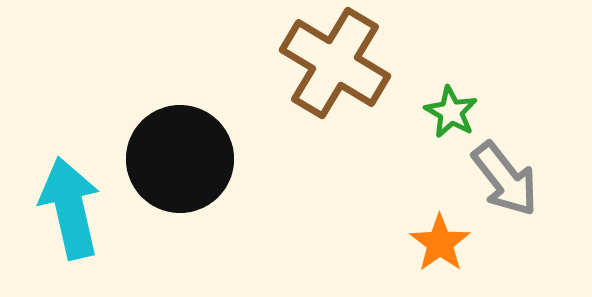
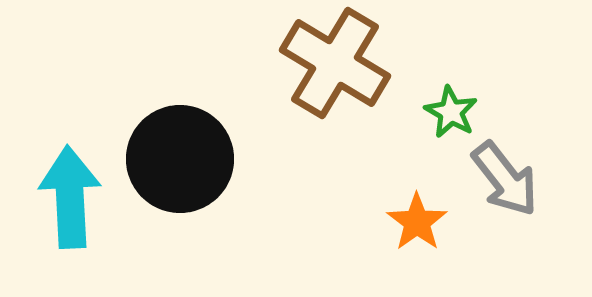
cyan arrow: moved 11 px up; rotated 10 degrees clockwise
orange star: moved 23 px left, 21 px up
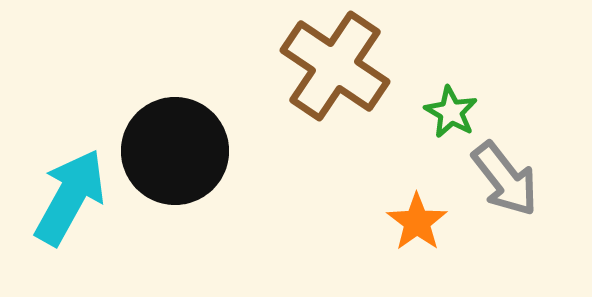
brown cross: moved 3 px down; rotated 3 degrees clockwise
black circle: moved 5 px left, 8 px up
cyan arrow: rotated 32 degrees clockwise
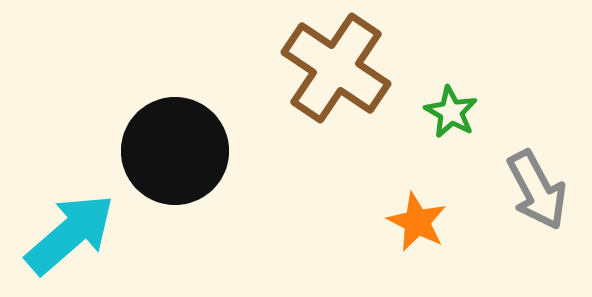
brown cross: moved 1 px right, 2 px down
gray arrow: moved 32 px right, 11 px down; rotated 10 degrees clockwise
cyan arrow: moved 37 px down; rotated 20 degrees clockwise
orange star: rotated 10 degrees counterclockwise
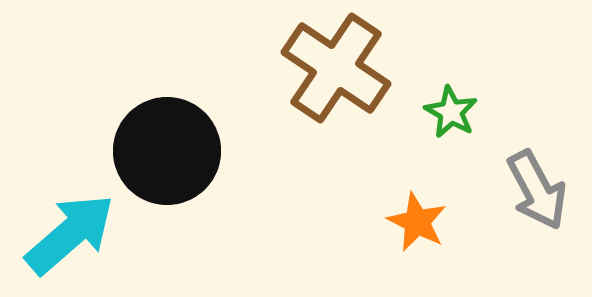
black circle: moved 8 px left
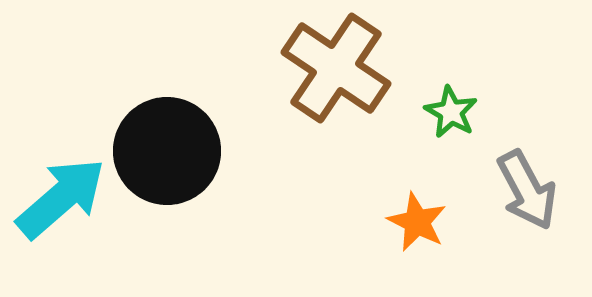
gray arrow: moved 10 px left
cyan arrow: moved 9 px left, 36 px up
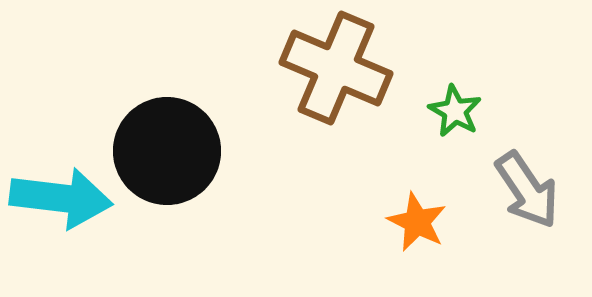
brown cross: rotated 11 degrees counterclockwise
green star: moved 4 px right, 1 px up
gray arrow: rotated 6 degrees counterclockwise
cyan arrow: rotated 48 degrees clockwise
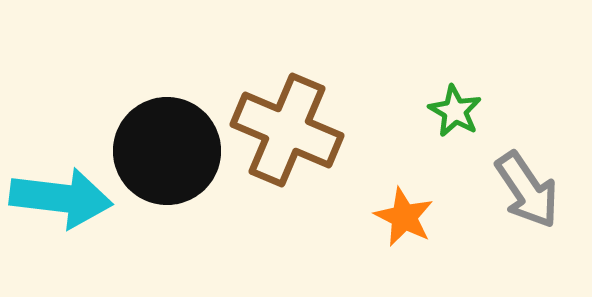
brown cross: moved 49 px left, 62 px down
orange star: moved 13 px left, 5 px up
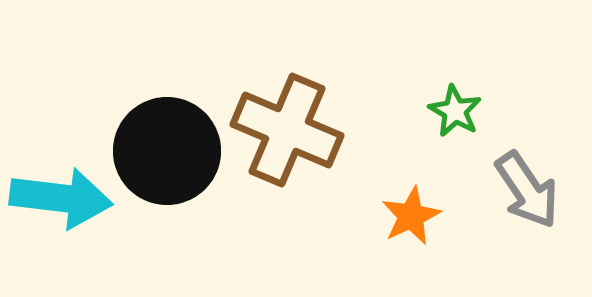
orange star: moved 7 px right, 1 px up; rotated 20 degrees clockwise
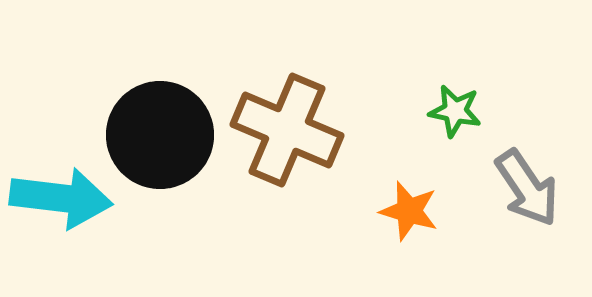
green star: rotated 18 degrees counterclockwise
black circle: moved 7 px left, 16 px up
gray arrow: moved 2 px up
orange star: moved 2 px left, 5 px up; rotated 30 degrees counterclockwise
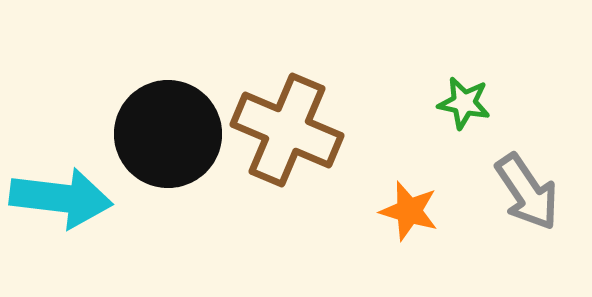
green star: moved 9 px right, 8 px up
black circle: moved 8 px right, 1 px up
gray arrow: moved 4 px down
